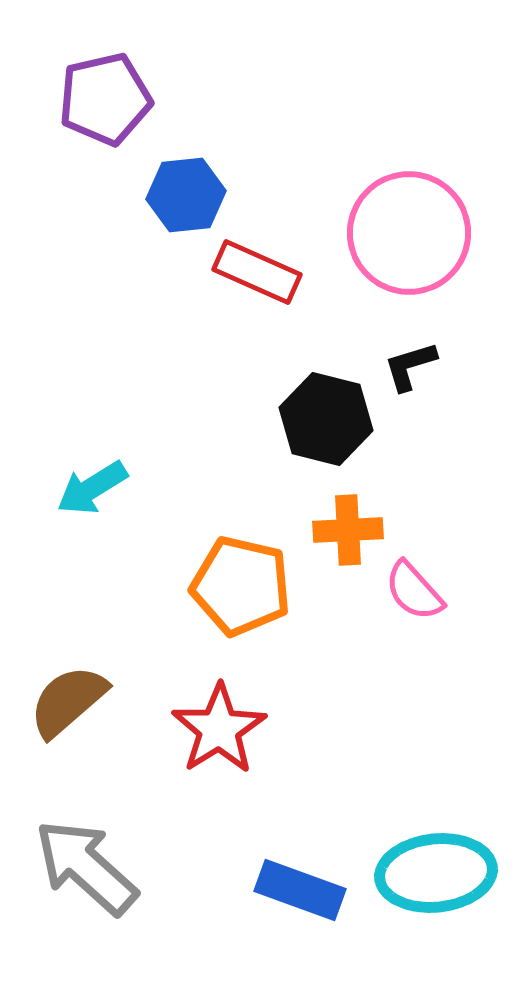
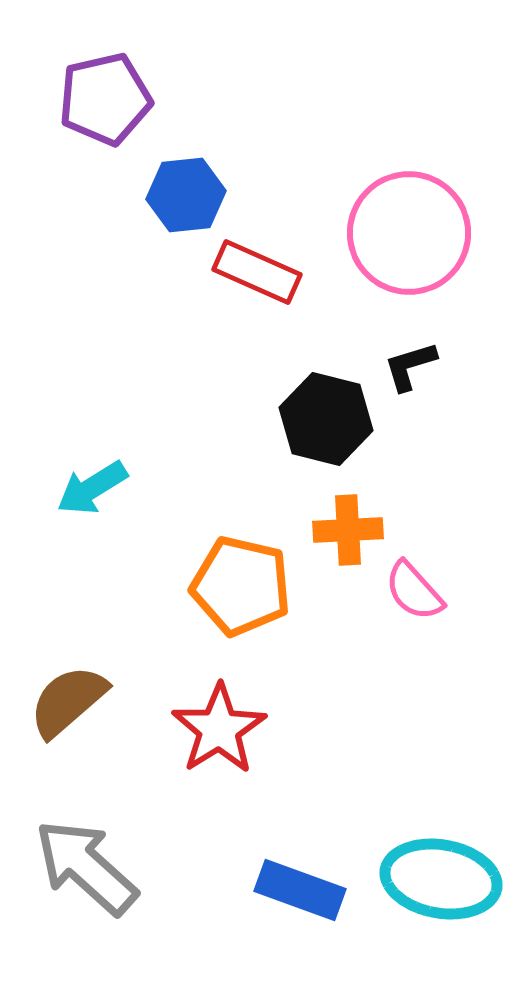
cyan ellipse: moved 5 px right, 6 px down; rotated 16 degrees clockwise
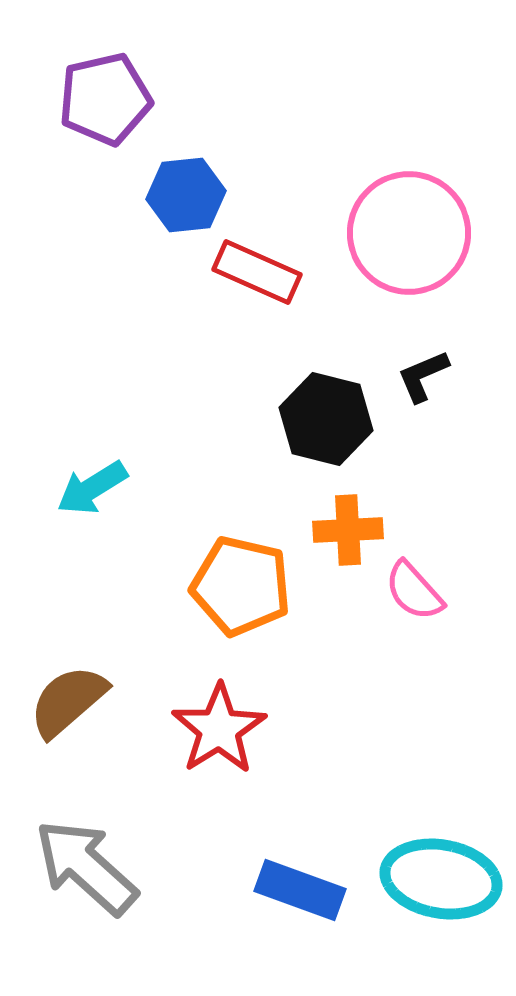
black L-shape: moved 13 px right, 10 px down; rotated 6 degrees counterclockwise
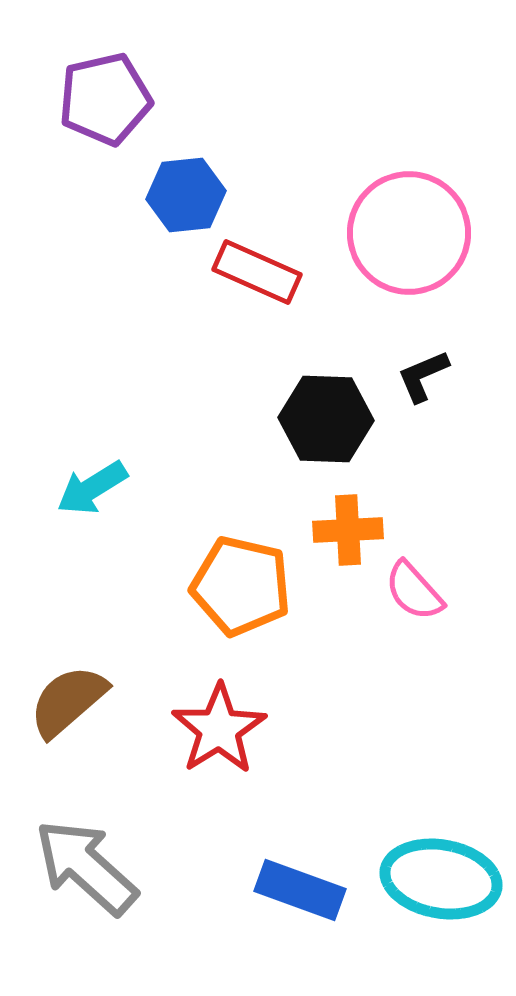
black hexagon: rotated 12 degrees counterclockwise
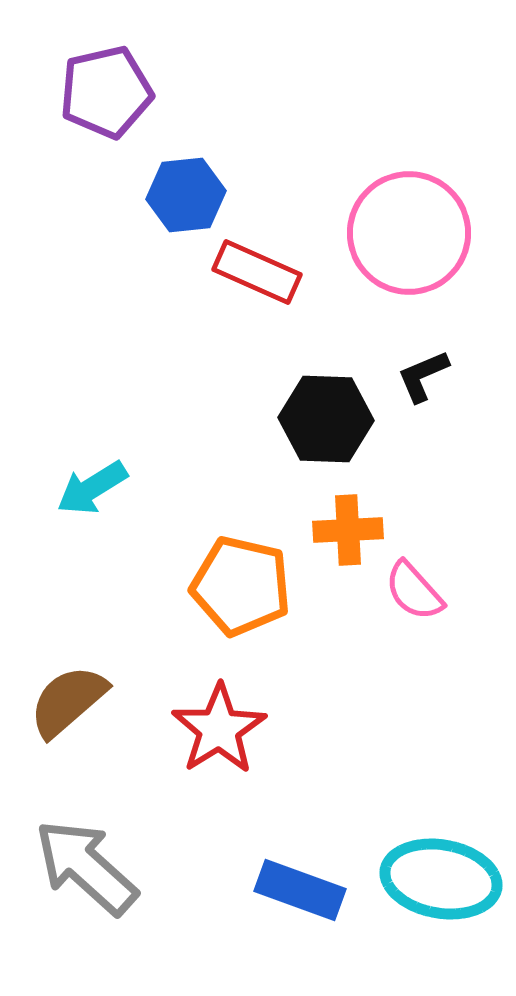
purple pentagon: moved 1 px right, 7 px up
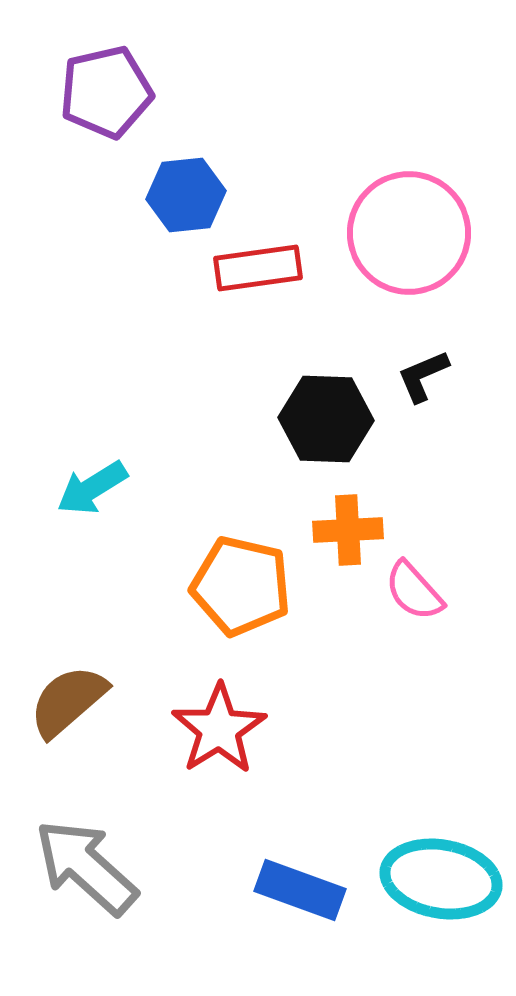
red rectangle: moved 1 px right, 4 px up; rotated 32 degrees counterclockwise
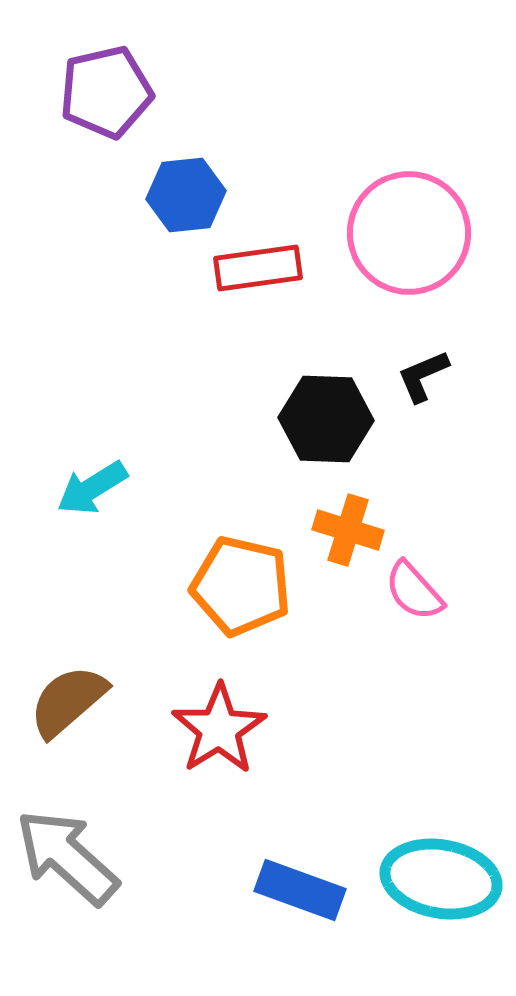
orange cross: rotated 20 degrees clockwise
gray arrow: moved 19 px left, 10 px up
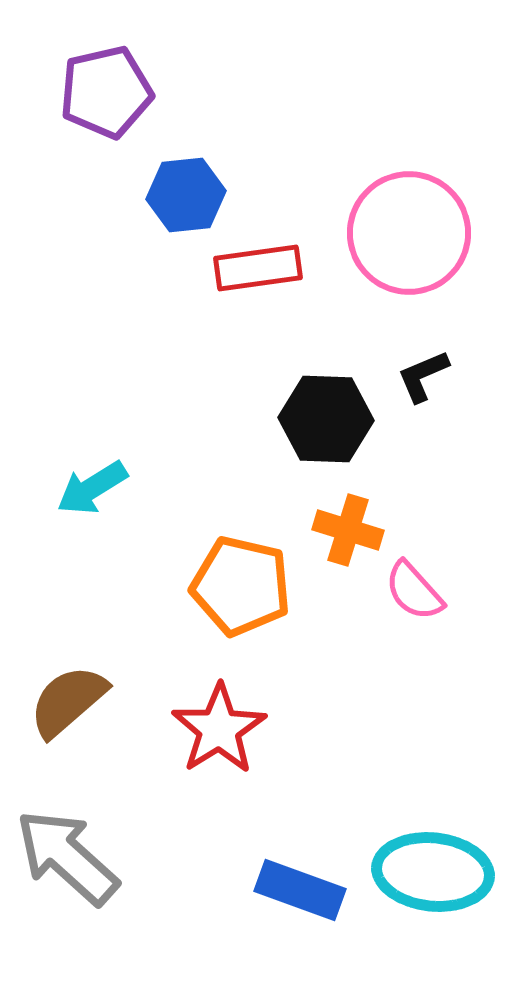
cyan ellipse: moved 8 px left, 7 px up; rotated 4 degrees counterclockwise
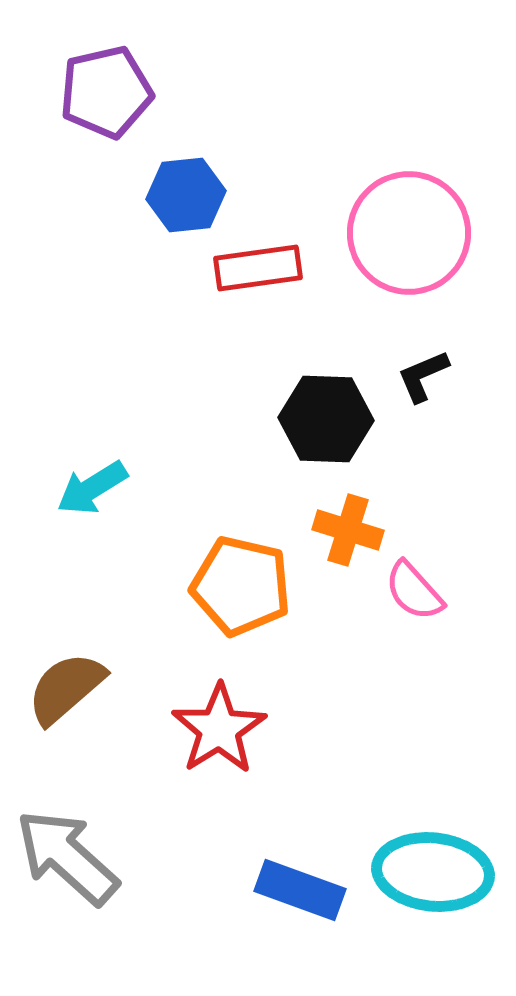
brown semicircle: moved 2 px left, 13 px up
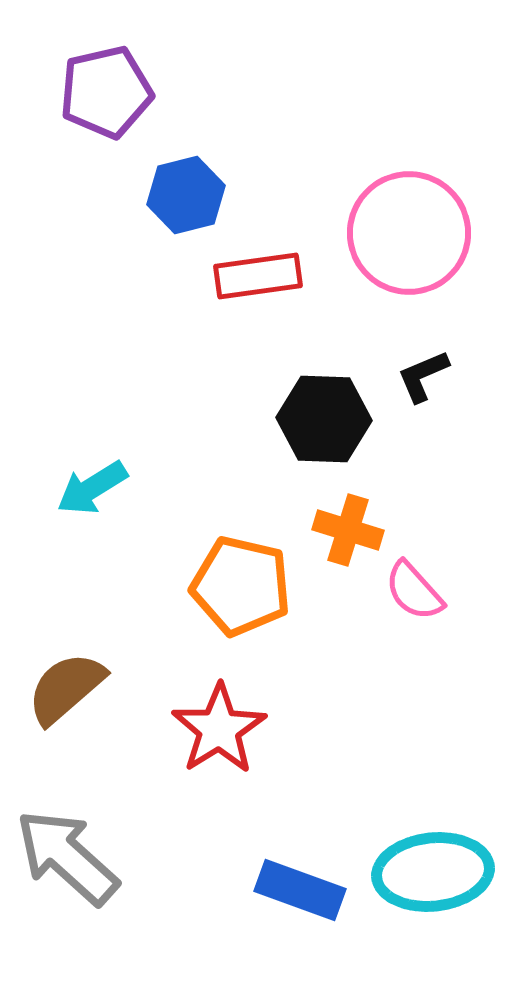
blue hexagon: rotated 8 degrees counterclockwise
red rectangle: moved 8 px down
black hexagon: moved 2 px left
cyan ellipse: rotated 12 degrees counterclockwise
